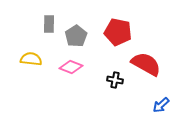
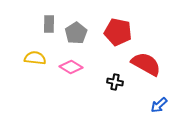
gray pentagon: moved 3 px up
yellow semicircle: moved 4 px right, 1 px up
pink diamond: rotated 10 degrees clockwise
black cross: moved 2 px down
blue arrow: moved 2 px left
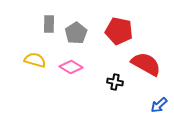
red pentagon: moved 1 px right, 1 px up
yellow semicircle: moved 2 px down; rotated 10 degrees clockwise
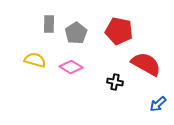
blue arrow: moved 1 px left, 1 px up
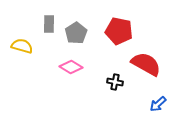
yellow semicircle: moved 13 px left, 14 px up
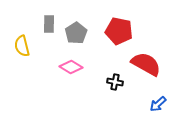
yellow semicircle: rotated 120 degrees counterclockwise
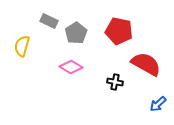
gray rectangle: moved 3 px up; rotated 66 degrees counterclockwise
yellow semicircle: rotated 30 degrees clockwise
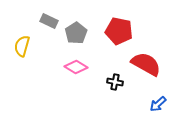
pink diamond: moved 5 px right
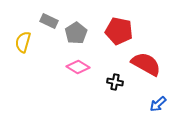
yellow semicircle: moved 1 px right, 4 px up
pink diamond: moved 2 px right
